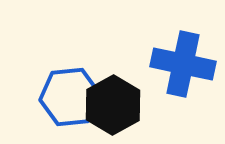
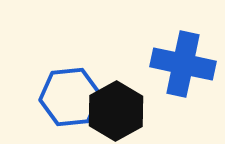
black hexagon: moved 3 px right, 6 px down
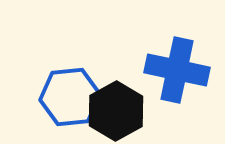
blue cross: moved 6 px left, 6 px down
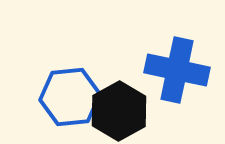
black hexagon: moved 3 px right
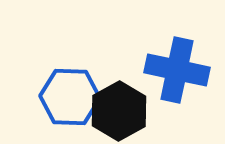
blue hexagon: rotated 8 degrees clockwise
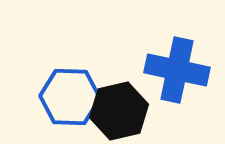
black hexagon: rotated 16 degrees clockwise
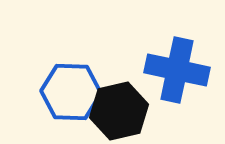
blue hexagon: moved 1 px right, 5 px up
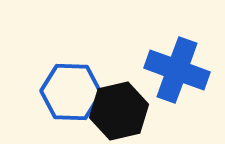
blue cross: rotated 8 degrees clockwise
